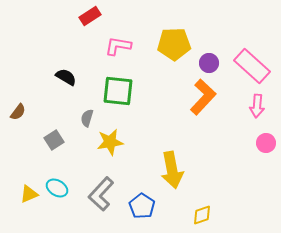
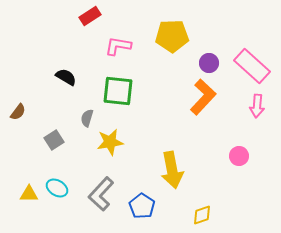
yellow pentagon: moved 2 px left, 8 px up
pink circle: moved 27 px left, 13 px down
yellow triangle: rotated 24 degrees clockwise
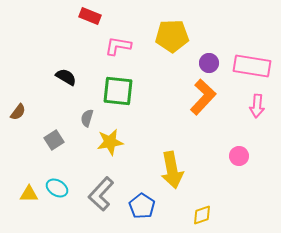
red rectangle: rotated 55 degrees clockwise
pink rectangle: rotated 33 degrees counterclockwise
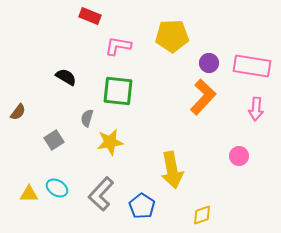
pink arrow: moved 1 px left, 3 px down
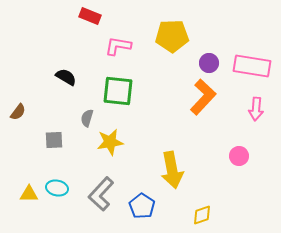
gray square: rotated 30 degrees clockwise
cyan ellipse: rotated 20 degrees counterclockwise
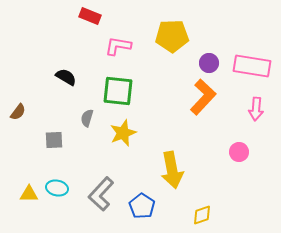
yellow star: moved 13 px right, 9 px up; rotated 12 degrees counterclockwise
pink circle: moved 4 px up
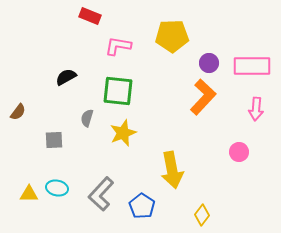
pink rectangle: rotated 9 degrees counterclockwise
black semicircle: rotated 60 degrees counterclockwise
yellow diamond: rotated 35 degrees counterclockwise
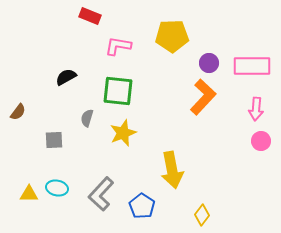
pink circle: moved 22 px right, 11 px up
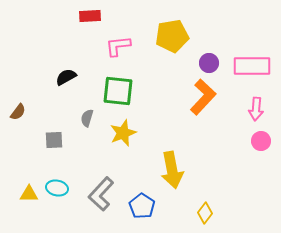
red rectangle: rotated 25 degrees counterclockwise
yellow pentagon: rotated 8 degrees counterclockwise
pink L-shape: rotated 16 degrees counterclockwise
yellow diamond: moved 3 px right, 2 px up
